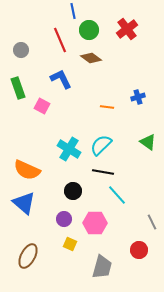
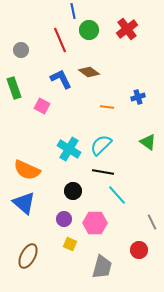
brown diamond: moved 2 px left, 14 px down
green rectangle: moved 4 px left
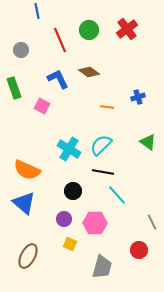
blue line: moved 36 px left
blue L-shape: moved 3 px left
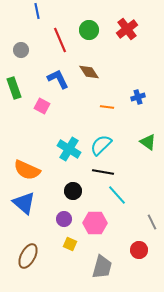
brown diamond: rotated 20 degrees clockwise
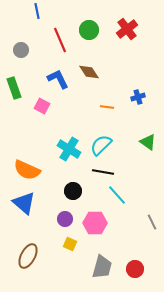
purple circle: moved 1 px right
red circle: moved 4 px left, 19 px down
